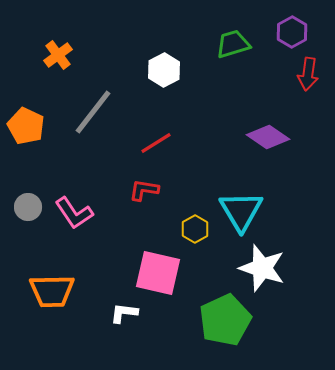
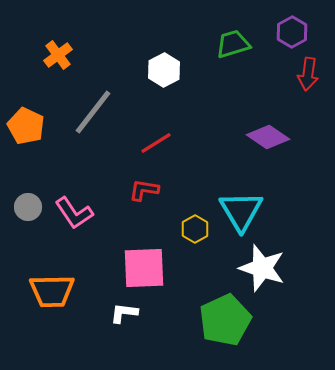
pink square: moved 14 px left, 5 px up; rotated 15 degrees counterclockwise
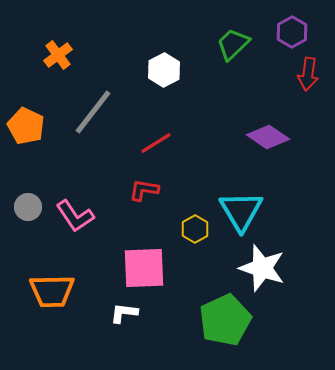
green trapezoid: rotated 27 degrees counterclockwise
pink L-shape: moved 1 px right, 3 px down
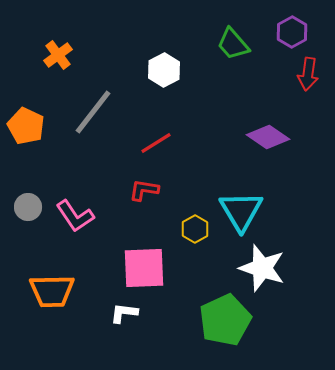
green trapezoid: rotated 87 degrees counterclockwise
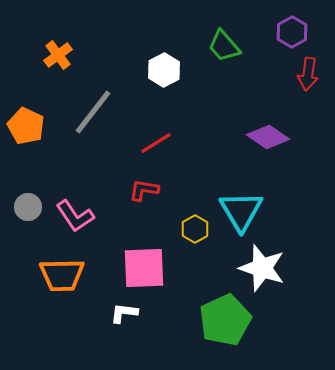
green trapezoid: moved 9 px left, 2 px down
orange trapezoid: moved 10 px right, 16 px up
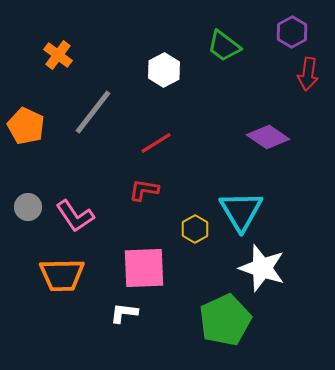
green trapezoid: rotated 12 degrees counterclockwise
orange cross: rotated 16 degrees counterclockwise
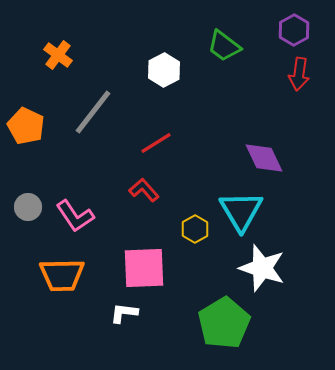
purple hexagon: moved 2 px right, 2 px up
red arrow: moved 9 px left
purple diamond: moved 4 px left, 21 px down; rotated 30 degrees clockwise
red L-shape: rotated 40 degrees clockwise
green pentagon: moved 1 px left, 3 px down; rotated 6 degrees counterclockwise
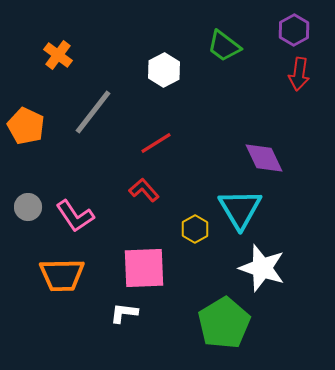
cyan triangle: moved 1 px left, 2 px up
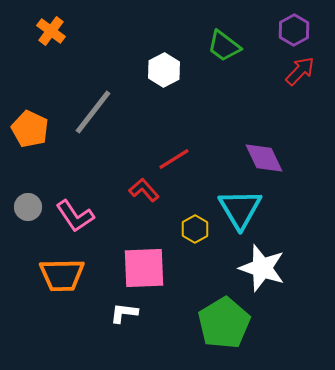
orange cross: moved 7 px left, 24 px up
red arrow: moved 1 px right, 3 px up; rotated 144 degrees counterclockwise
orange pentagon: moved 4 px right, 3 px down
red line: moved 18 px right, 16 px down
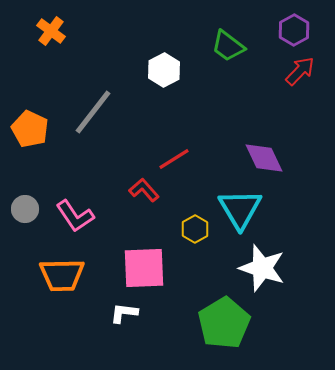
green trapezoid: moved 4 px right
gray circle: moved 3 px left, 2 px down
